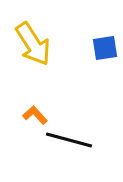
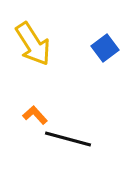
blue square: rotated 28 degrees counterclockwise
black line: moved 1 px left, 1 px up
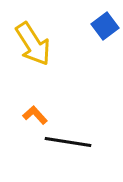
blue square: moved 22 px up
black line: moved 3 px down; rotated 6 degrees counterclockwise
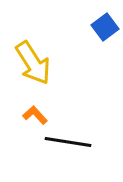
blue square: moved 1 px down
yellow arrow: moved 19 px down
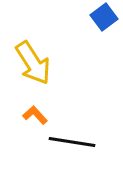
blue square: moved 1 px left, 10 px up
black line: moved 4 px right
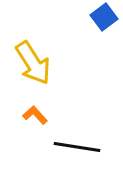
black line: moved 5 px right, 5 px down
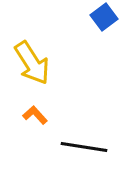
yellow arrow: moved 1 px left
black line: moved 7 px right
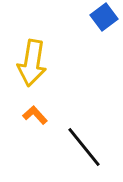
yellow arrow: rotated 42 degrees clockwise
black line: rotated 42 degrees clockwise
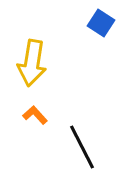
blue square: moved 3 px left, 6 px down; rotated 20 degrees counterclockwise
black line: moved 2 px left; rotated 12 degrees clockwise
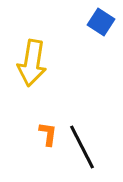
blue square: moved 1 px up
orange L-shape: moved 13 px right, 19 px down; rotated 50 degrees clockwise
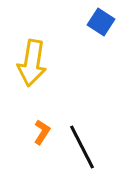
orange L-shape: moved 6 px left, 2 px up; rotated 25 degrees clockwise
